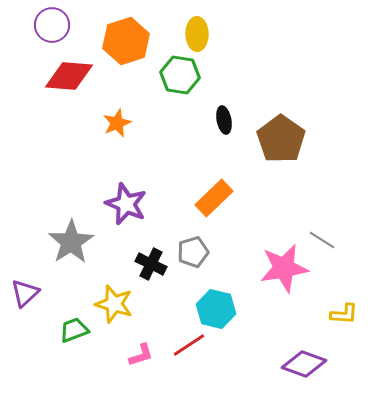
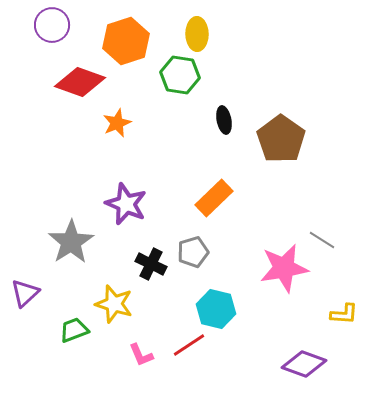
red diamond: moved 11 px right, 6 px down; rotated 15 degrees clockwise
pink L-shape: rotated 84 degrees clockwise
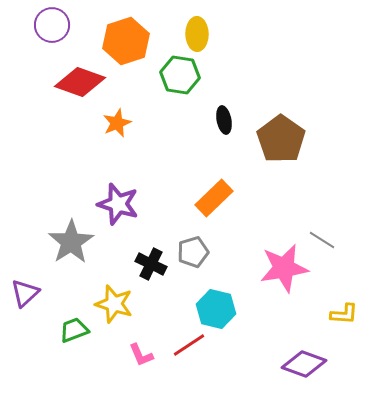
purple star: moved 8 px left; rotated 6 degrees counterclockwise
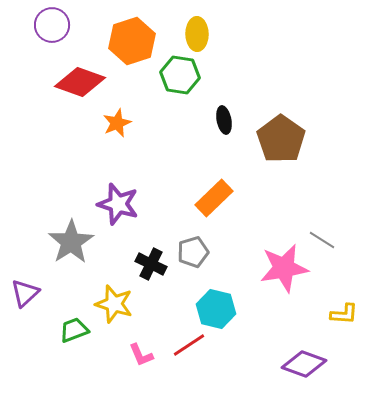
orange hexagon: moved 6 px right
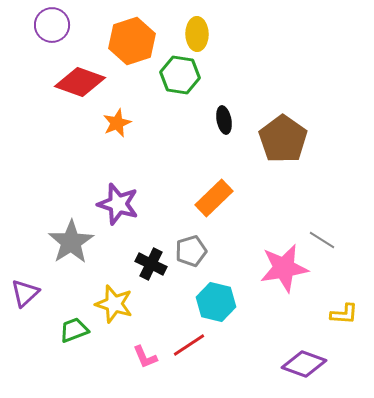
brown pentagon: moved 2 px right
gray pentagon: moved 2 px left, 1 px up
cyan hexagon: moved 7 px up
pink L-shape: moved 4 px right, 2 px down
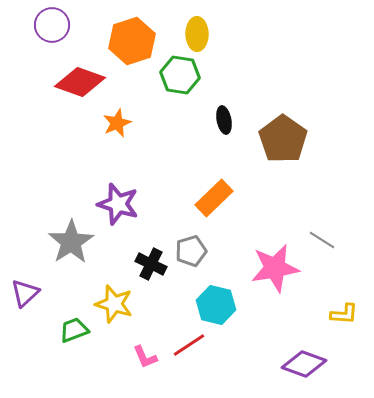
pink star: moved 9 px left
cyan hexagon: moved 3 px down
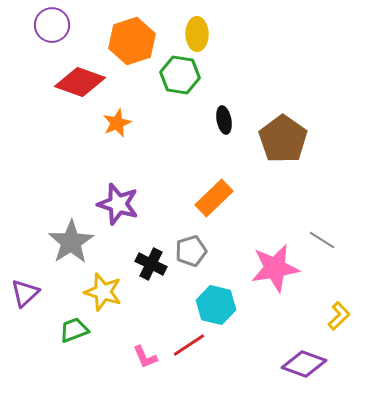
yellow star: moved 11 px left, 12 px up
yellow L-shape: moved 5 px left, 2 px down; rotated 48 degrees counterclockwise
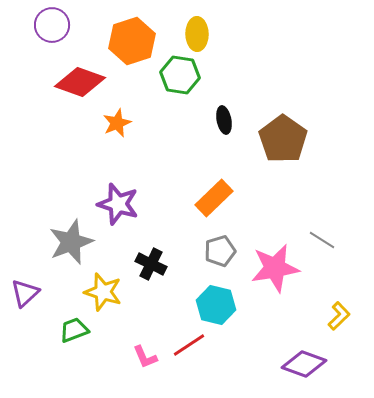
gray star: rotated 12 degrees clockwise
gray pentagon: moved 29 px right
